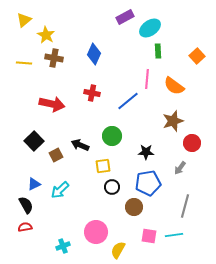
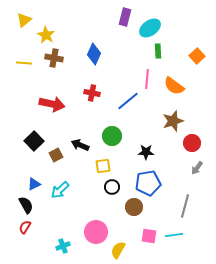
purple rectangle: rotated 48 degrees counterclockwise
gray arrow: moved 17 px right
red semicircle: rotated 48 degrees counterclockwise
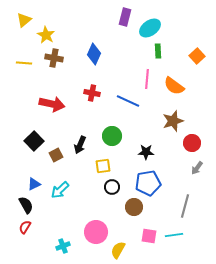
blue line: rotated 65 degrees clockwise
black arrow: rotated 90 degrees counterclockwise
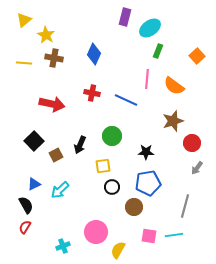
green rectangle: rotated 24 degrees clockwise
blue line: moved 2 px left, 1 px up
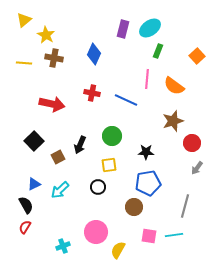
purple rectangle: moved 2 px left, 12 px down
brown square: moved 2 px right, 2 px down
yellow square: moved 6 px right, 1 px up
black circle: moved 14 px left
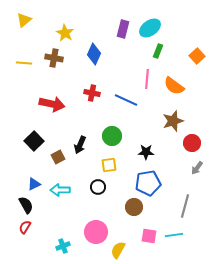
yellow star: moved 19 px right, 2 px up
cyan arrow: rotated 42 degrees clockwise
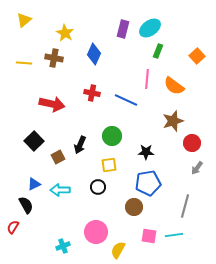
red semicircle: moved 12 px left
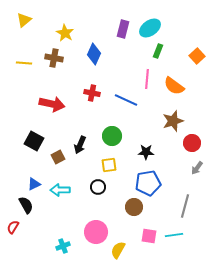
black square: rotated 18 degrees counterclockwise
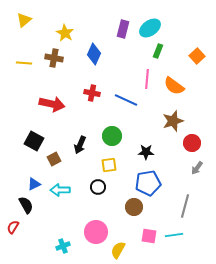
brown square: moved 4 px left, 2 px down
